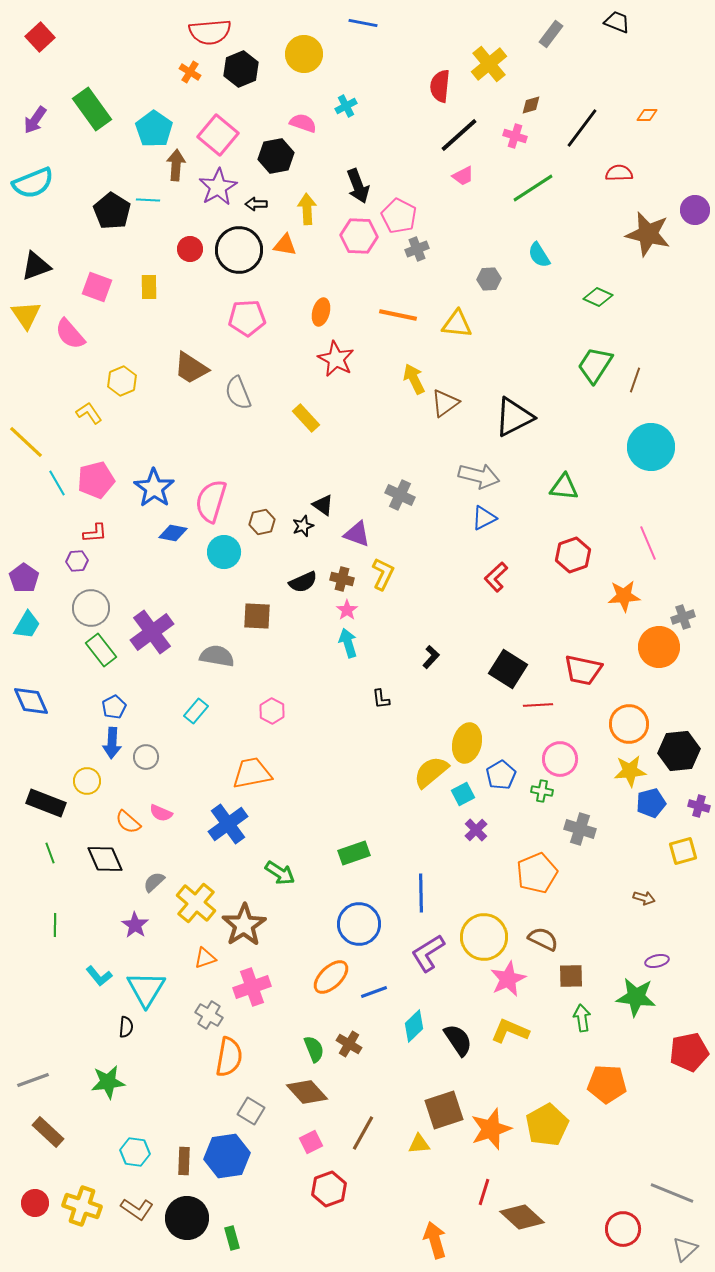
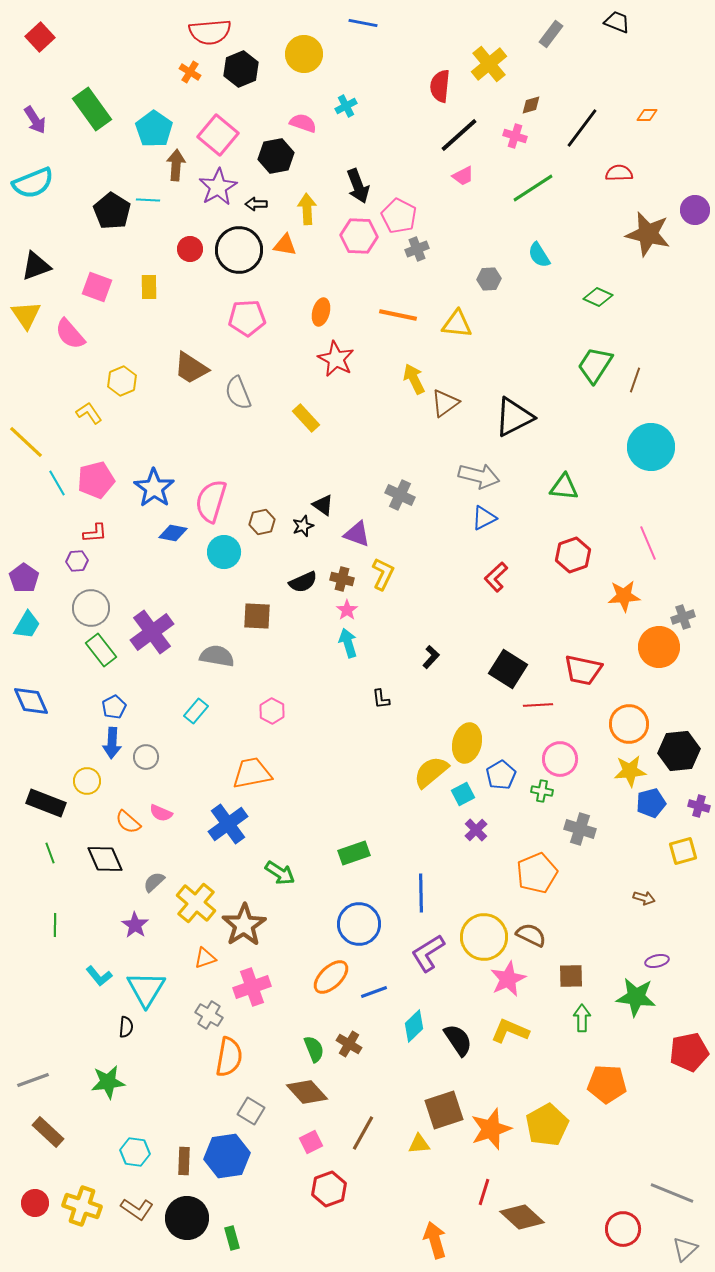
purple arrow at (35, 120): rotated 68 degrees counterclockwise
brown semicircle at (543, 939): moved 12 px left, 4 px up
green arrow at (582, 1018): rotated 8 degrees clockwise
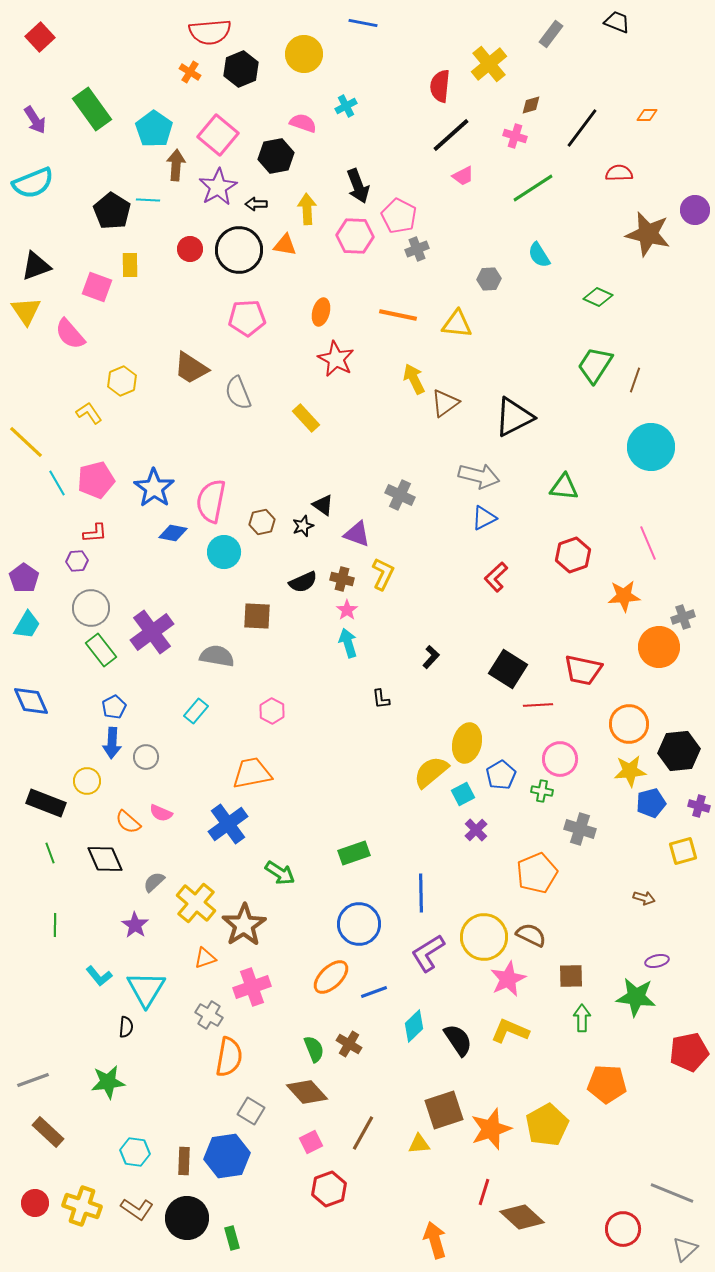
black line at (459, 135): moved 8 px left
pink hexagon at (359, 236): moved 4 px left
yellow rectangle at (149, 287): moved 19 px left, 22 px up
yellow triangle at (26, 315): moved 4 px up
pink semicircle at (211, 501): rotated 6 degrees counterclockwise
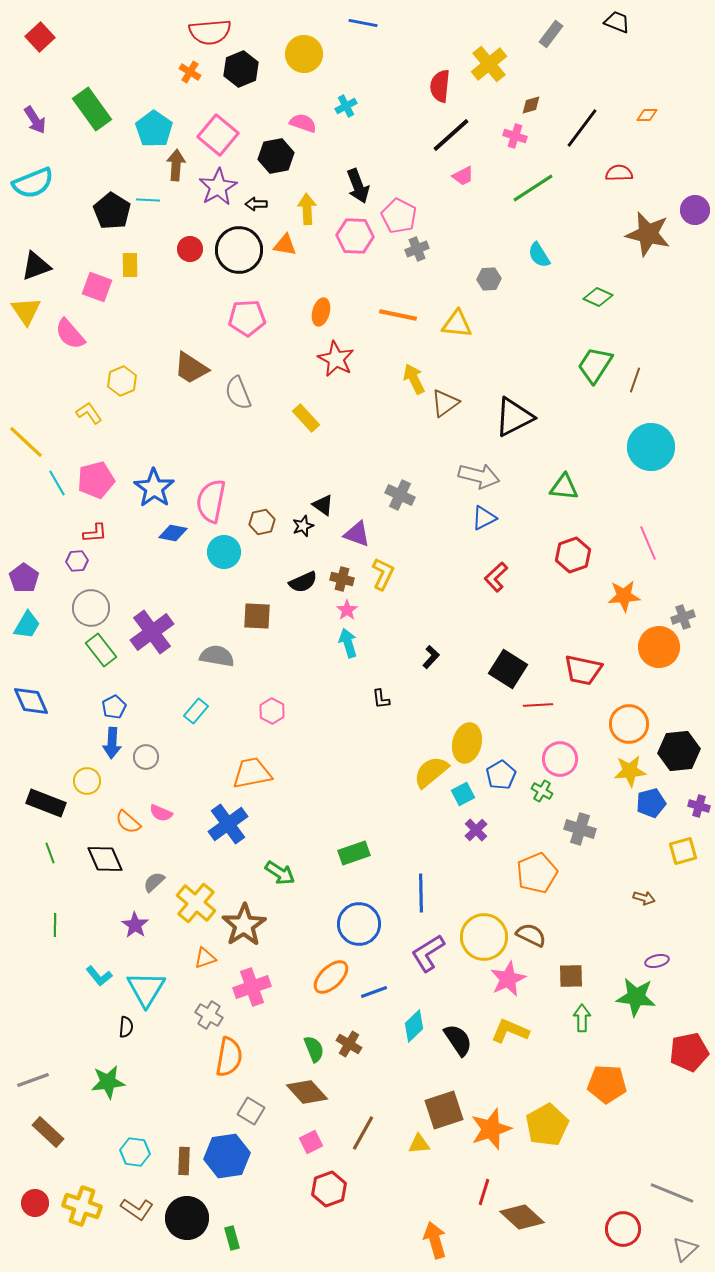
green cross at (542, 791): rotated 20 degrees clockwise
